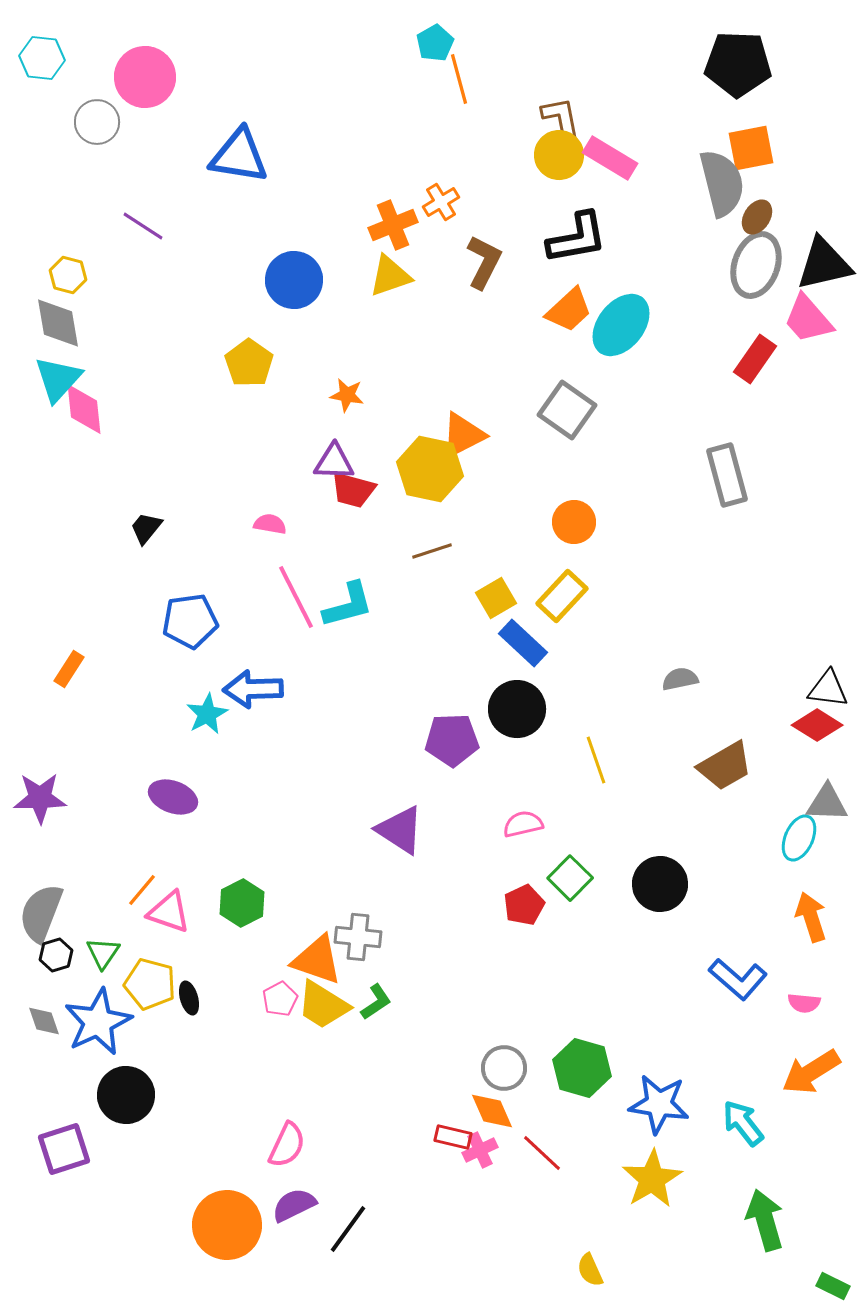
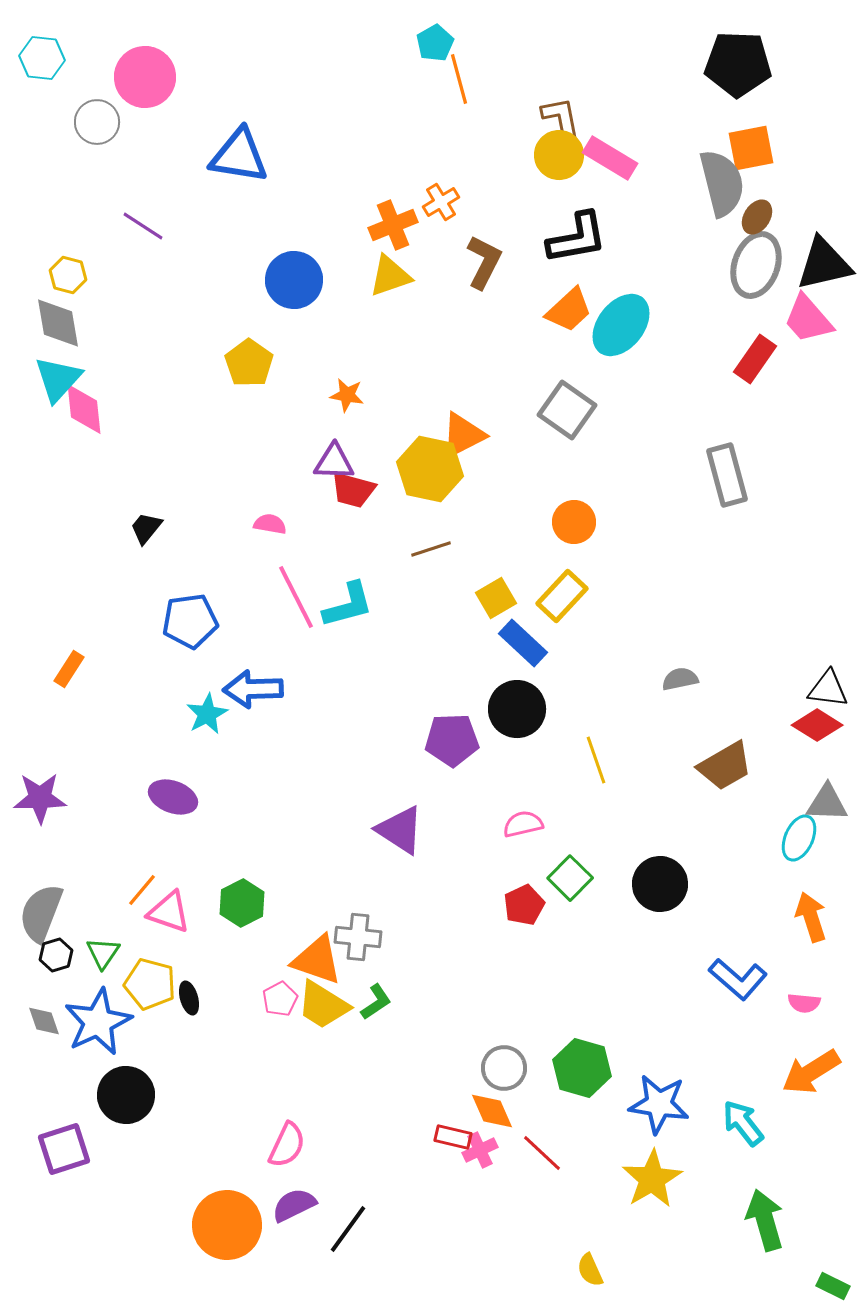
brown line at (432, 551): moved 1 px left, 2 px up
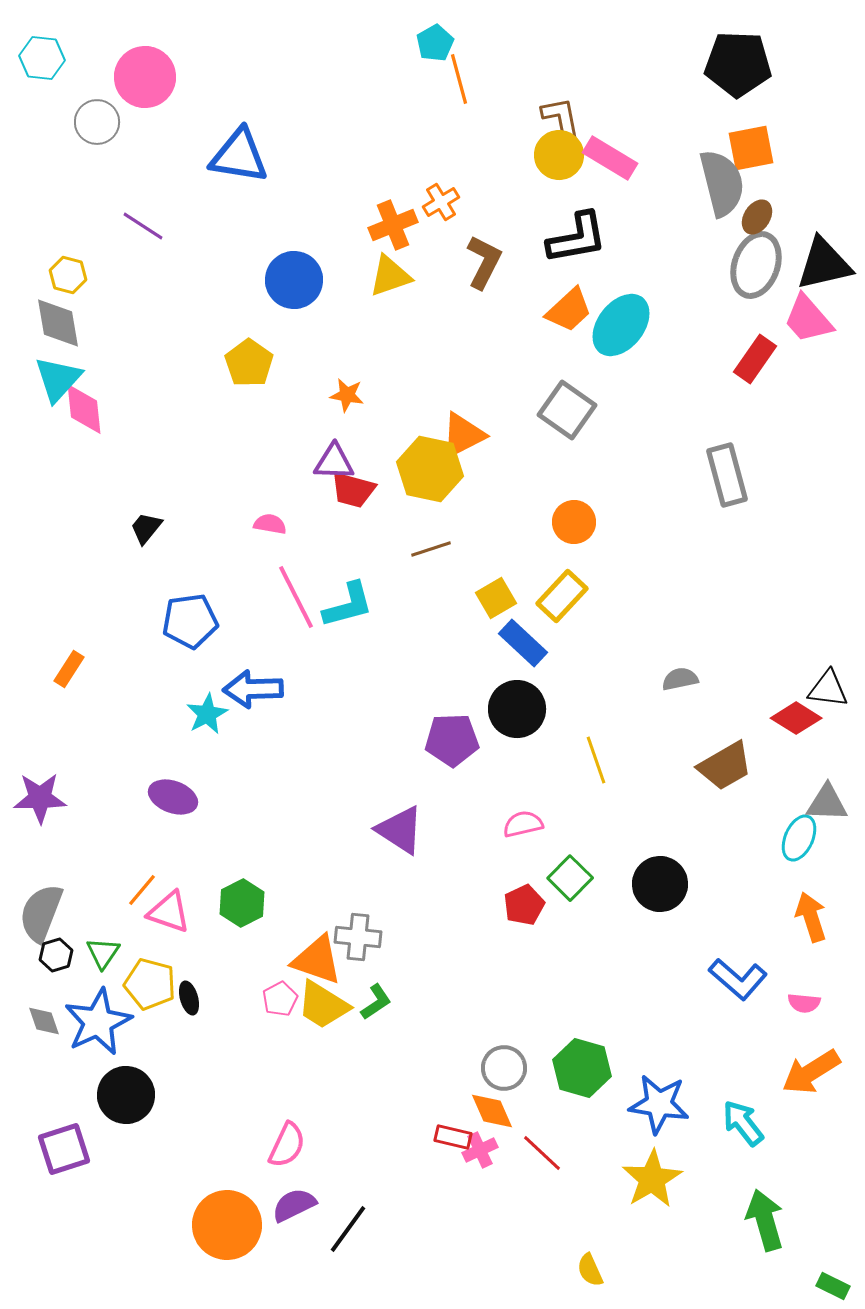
red diamond at (817, 725): moved 21 px left, 7 px up
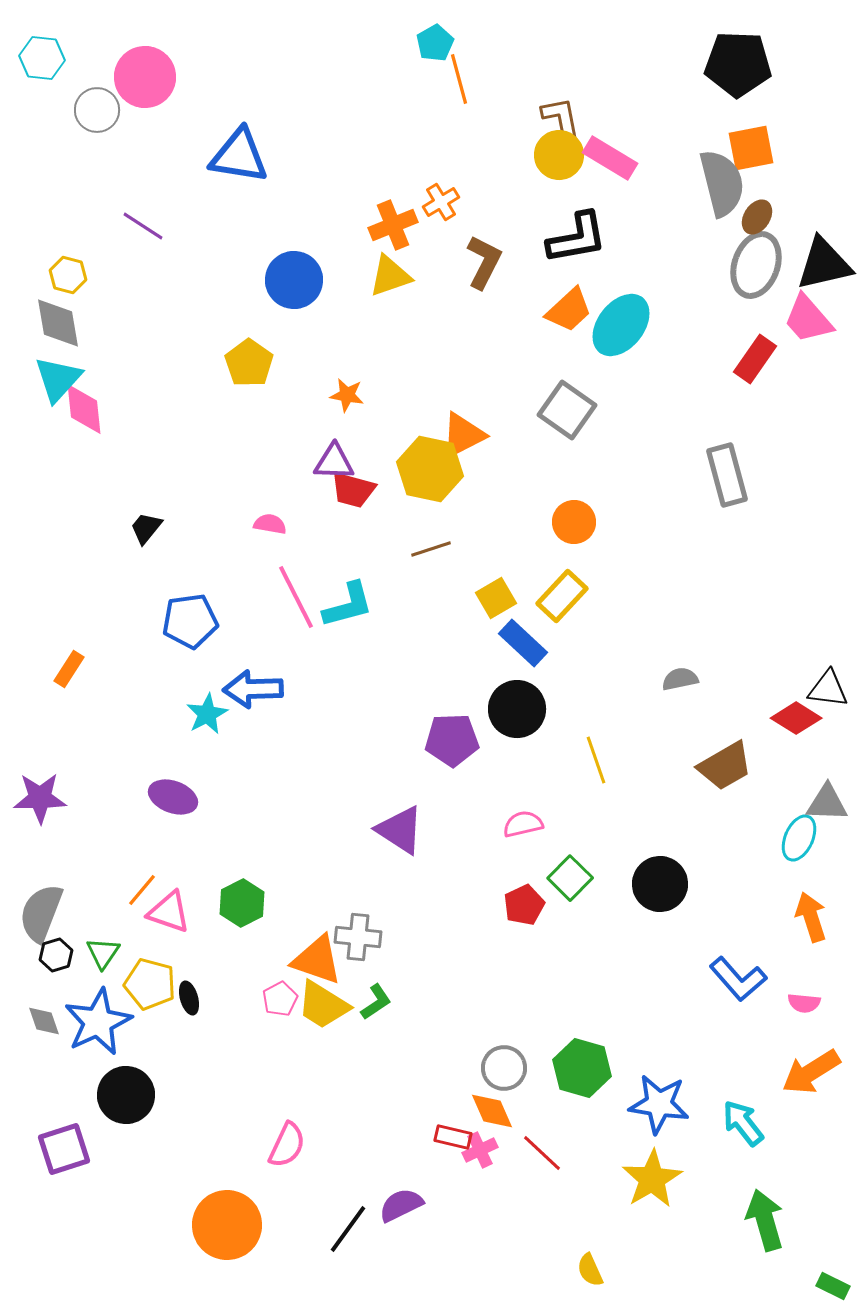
gray circle at (97, 122): moved 12 px up
blue L-shape at (738, 979): rotated 8 degrees clockwise
purple semicircle at (294, 1205): moved 107 px right
